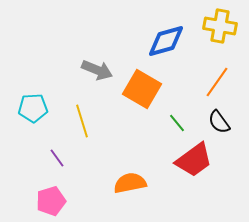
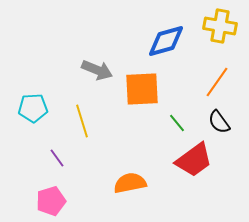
orange square: rotated 33 degrees counterclockwise
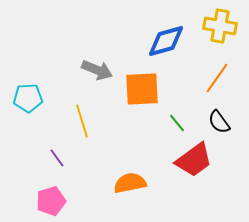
orange line: moved 4 px up
cyan pentagon: moved 5 px left, 10 px up
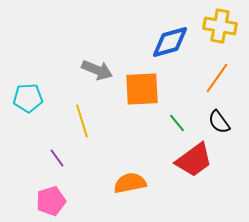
blue diamond: moved 4 px right, 1 px down
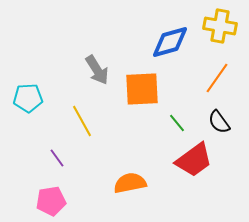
gray arrow: rotated 36 degrees clockwise
yellow line: rotated 12 degrees counterclockwise
pink pentagon: rotated 8 degrees clockwise
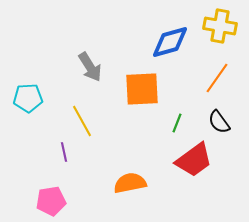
gray arrow: moved 7 px left, 3 px up
green line: rotated 60 degrees clockwise
purple line: moved 7 px right, 6 px up; rotated 24 degrees clockwise
